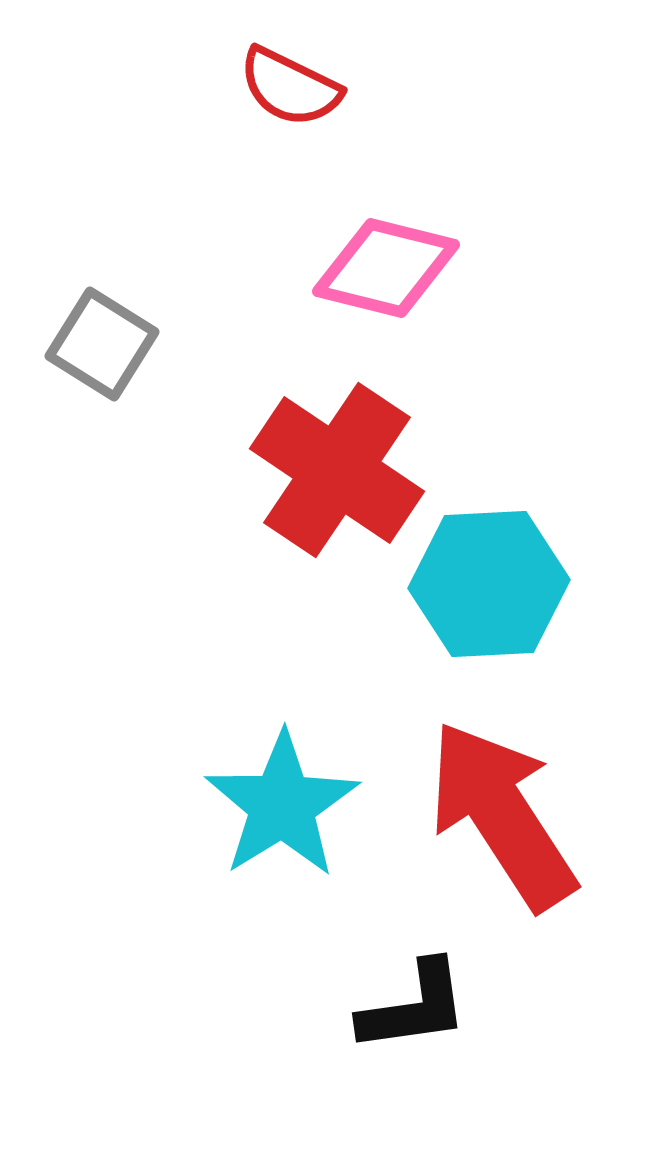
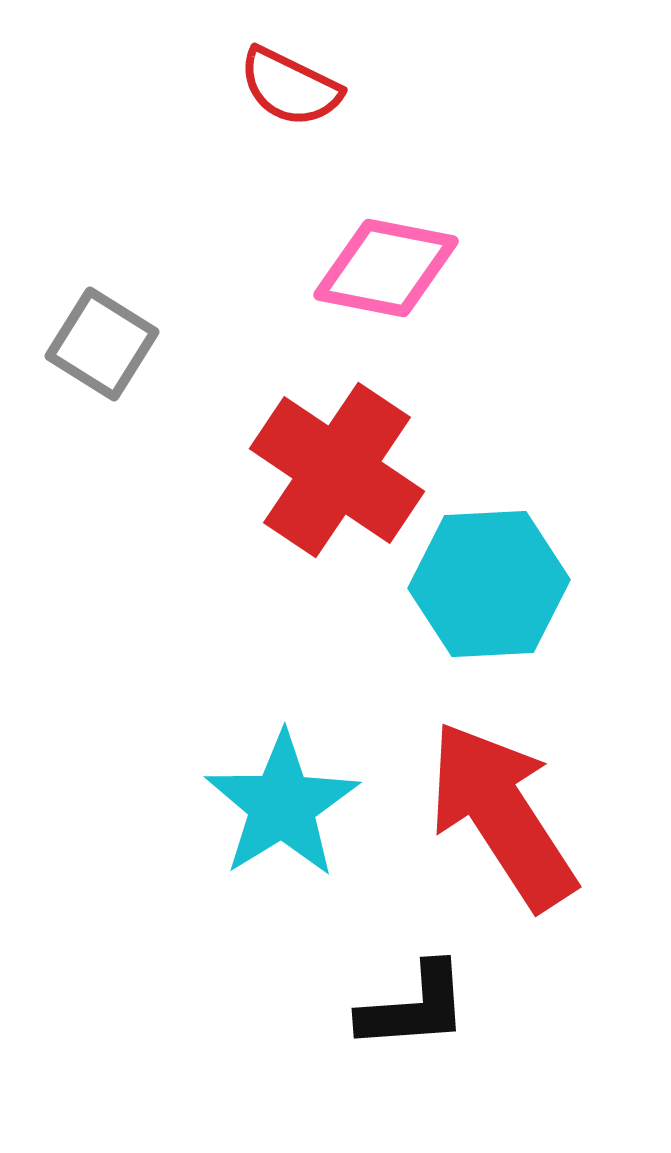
pink diamond: rotated 3 degrees counterclockwise
black L-shape: rotated 4 degrees clockwise
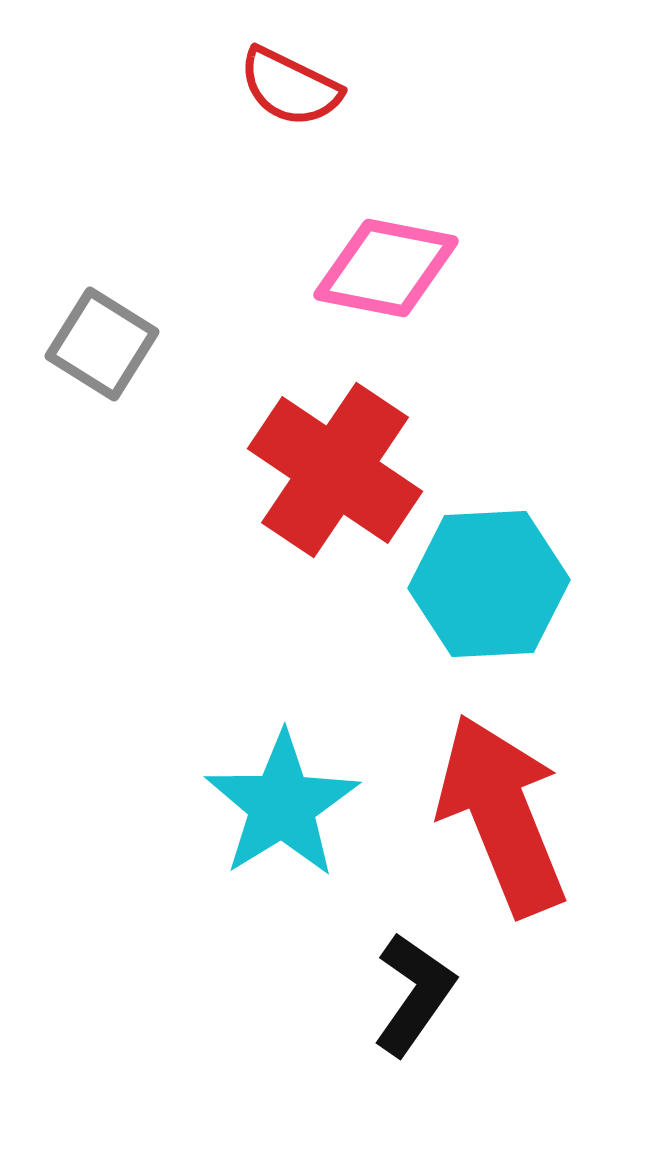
red cross: moved 2 px left
red arrow: rotated 11 degrees clockwise
black L-shape: moved 13 px up; rotated 51 degrees counterclockwise
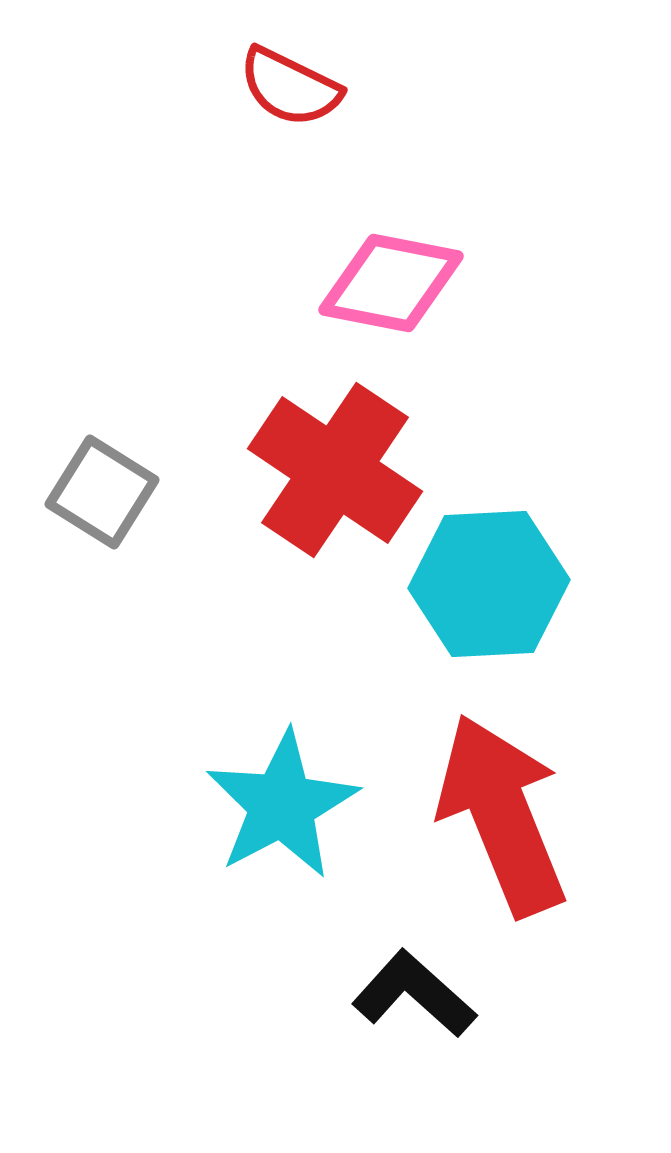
pink diamond: moved 5 px right, 15 px down
gray square: moved 148 px down
cyan star: rotated 4 degrees clockwise
black L-shape: rotated 83 degrees counterclockwise
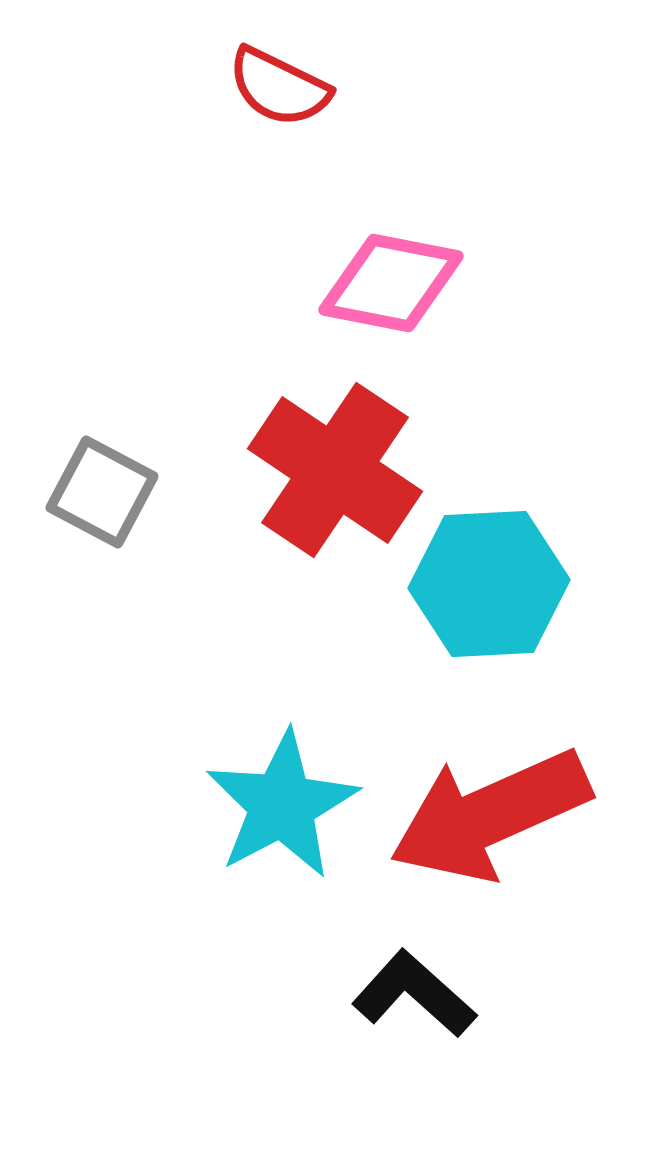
red semicircle: moved 11 px left
gray square: rotated 4 degrees counterclockwise
red arrow: moved 12 px left; rotated 92 degrees counterclockwise
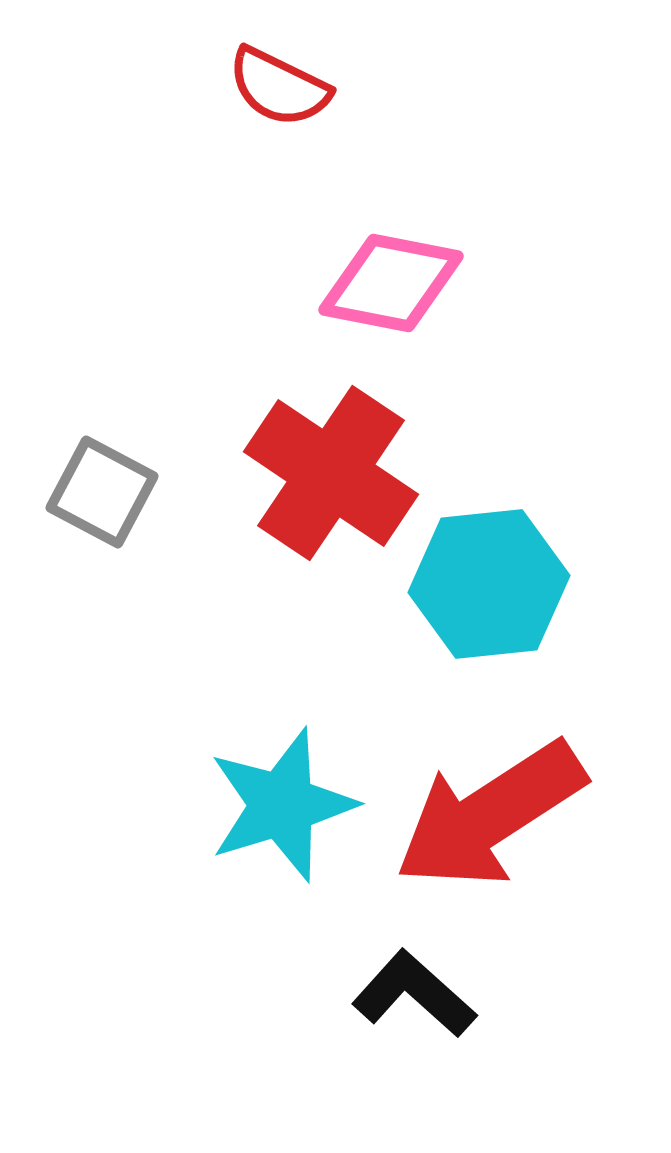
red cross: moved 4 px left, 3 px down
cyan hexagon: rotated 3 degrees counterclockwise
cyan star: rotated 11 degrees clockwise
red arrow: rotated 9 degrees counterclockwise
